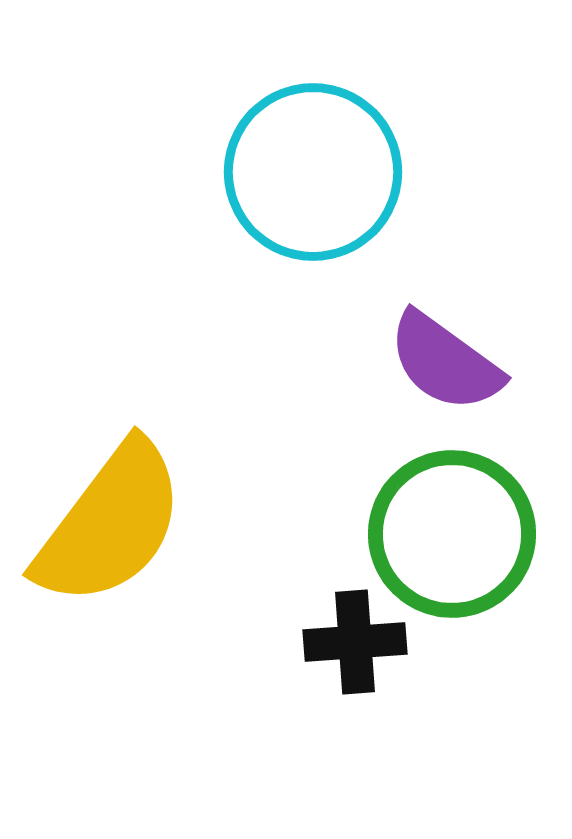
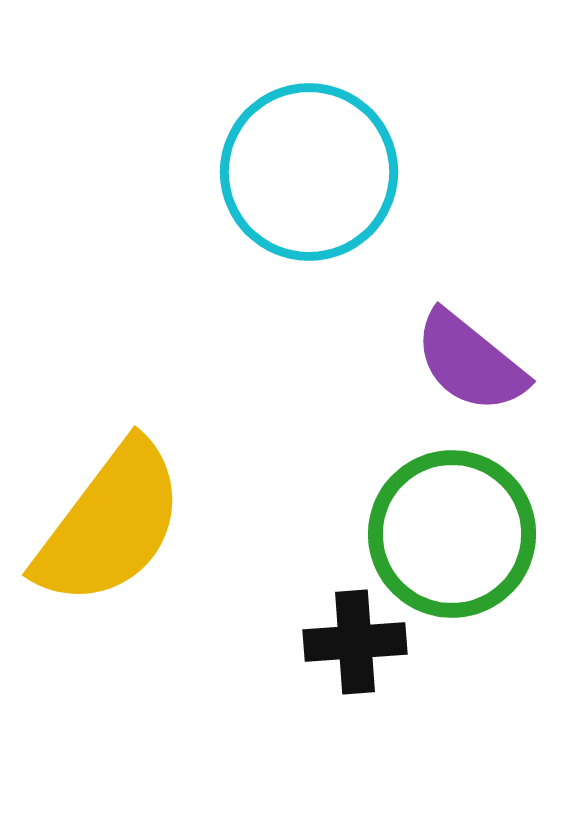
cyan circle: moved 4 px left
purple semicircle: moved 25 px right; rotated 3 degrees clockwise
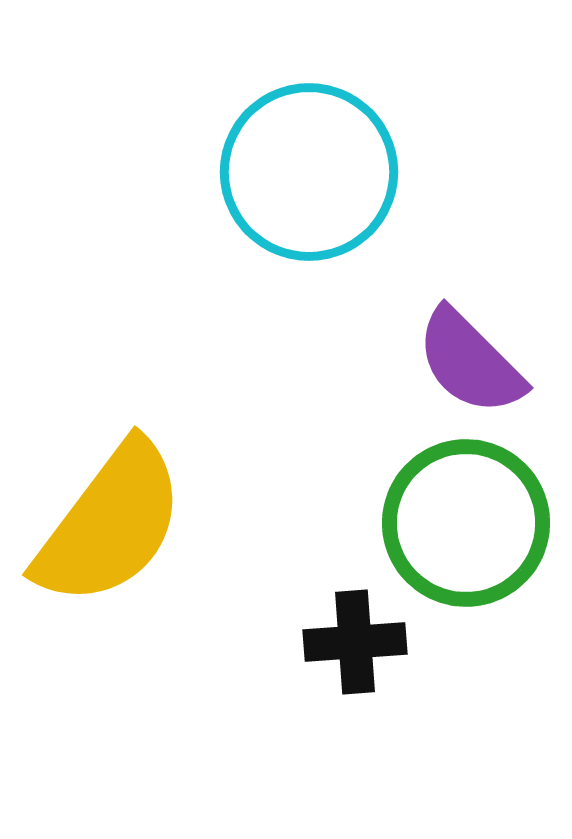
purple semicircle: rotated 6 degrees clockwise
green circle: moved 14 px right, 11 px up
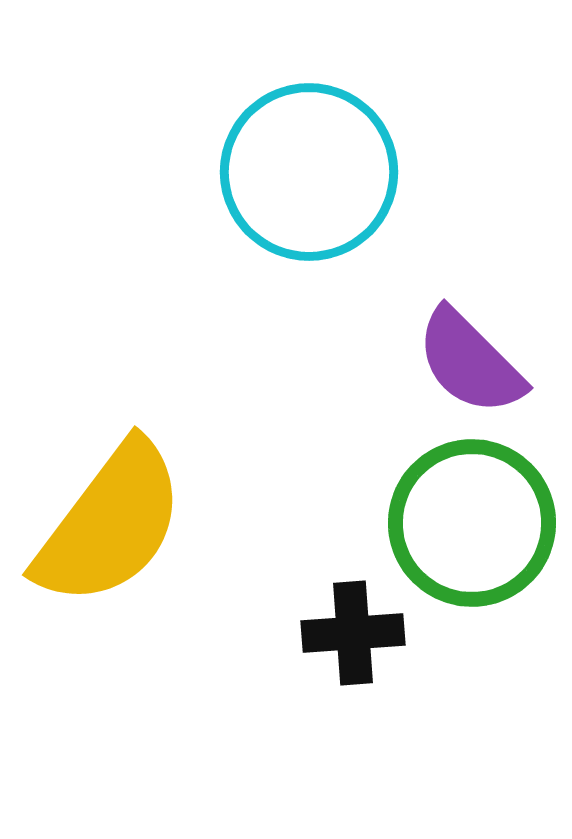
green circle: moved 6 px right
black cross: moved 2 px left, 9 px up
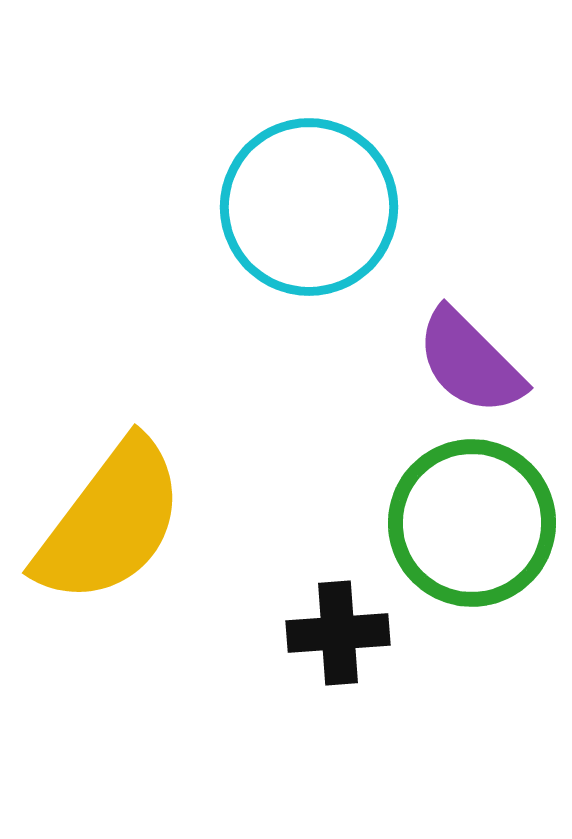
cyan circle: moved 35 px down
yellow semicircle: moved 2 px up
black cross: moved 15 px left
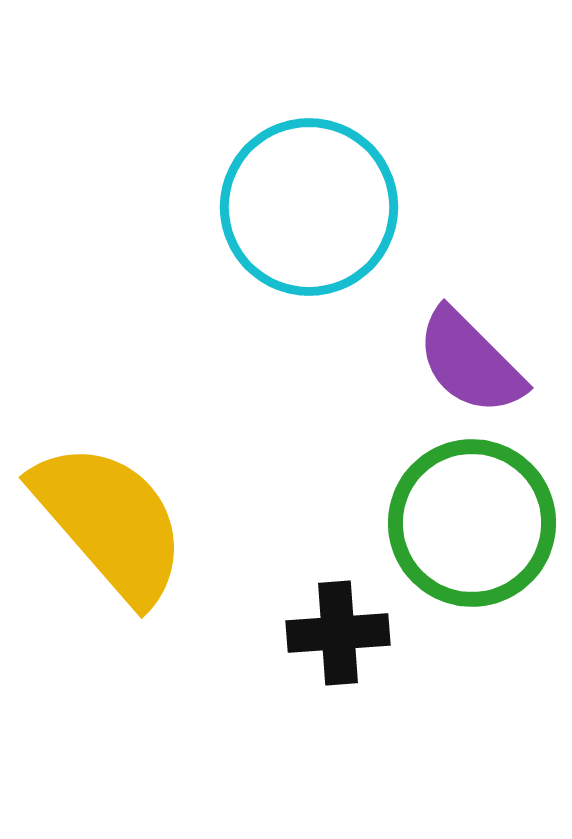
yellow semicircle: rotated 78 degrees counterclockwise
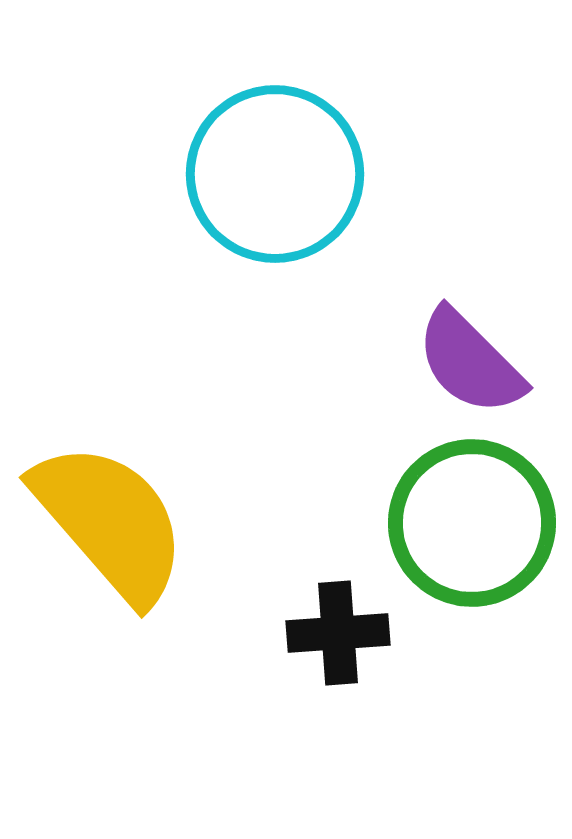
cyan circle: moved 34 px left, 33 px up
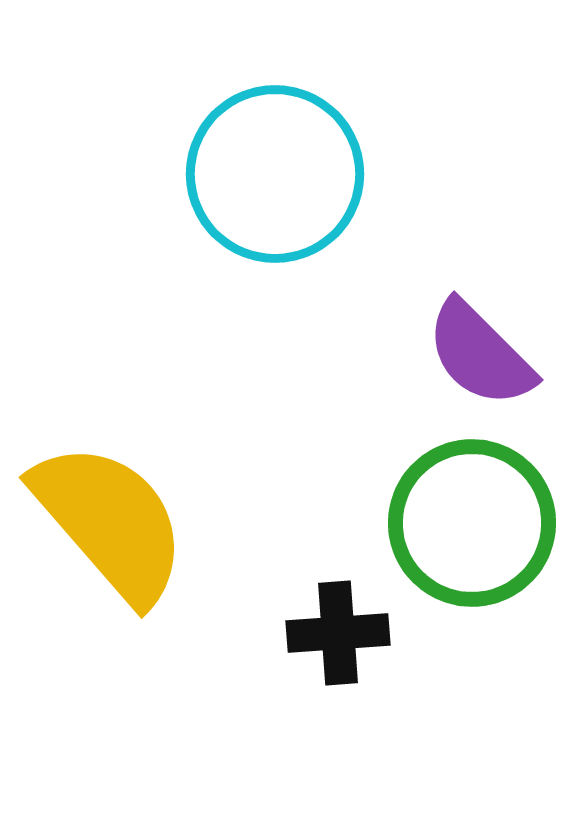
purple semicircle: moved 10 px right, 8 px up
